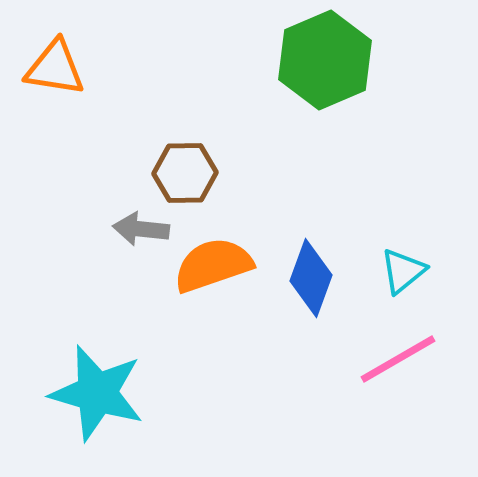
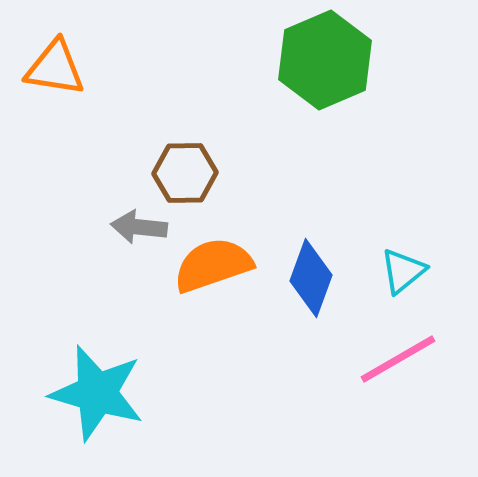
gray arrow: moved 2 px left, 2 px up
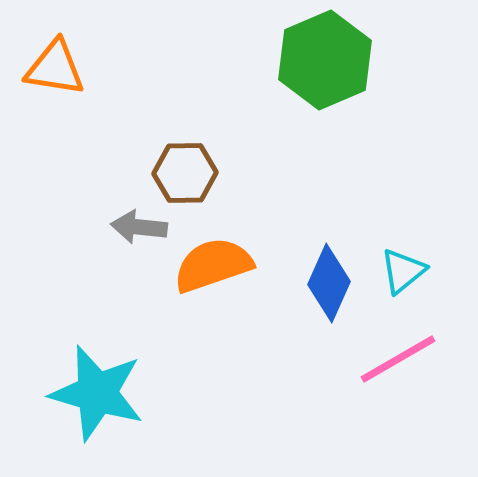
blue diamond: moved 18 px right, 5 px down; rotated 4 degrees clockwise
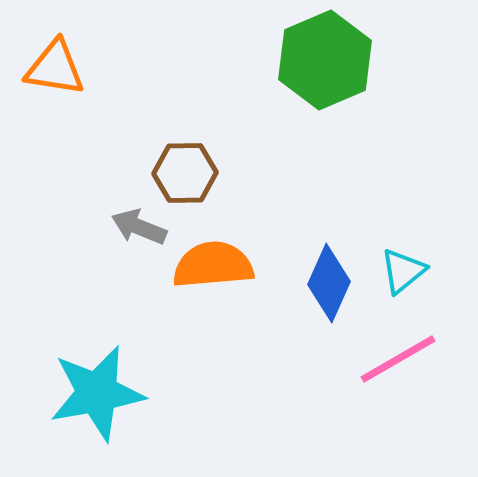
gray arrow: rotated 16 degrees clockwise
orange semicircle: rotated 14 degrees clockwise
cyan star: rotated 26 degrees counterclockwise
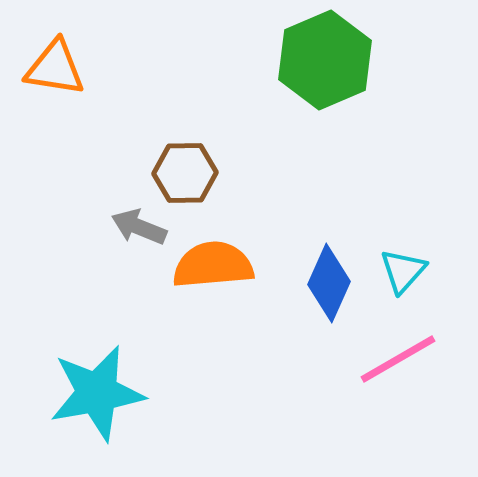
cyan triangle: rotated 9 degrees counterclockwise
